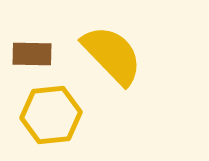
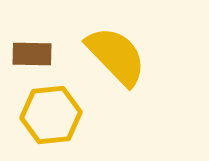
yellow semicircle: moved 4 px right, 1 px down
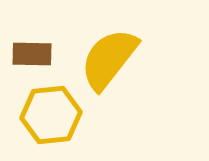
yellow semicircle: moved 7 px left, 3 px down; rotated 98 degrees counterclockwise
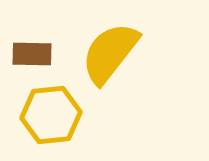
yellow semicircle: moved 1 px right, 6 px up
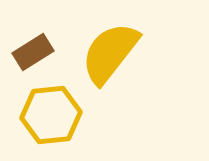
brown rectangle: moved 1 px right, 2 px up; rotated 33 degrees counterclockwise
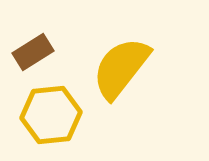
yellow semicircle: moved 11 px right, 15 px down
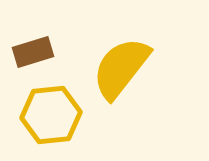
brown rectangle: rotated 15 degrees clockwise
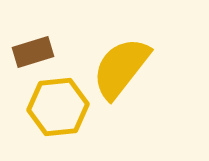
yellow hexagon: moved 7 px right, 8 px up
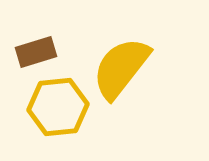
brown rectangle: moved 3 px right
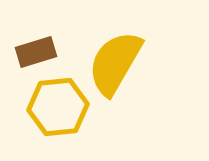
yellow semicircle: moved 6 px left, 5 px up; rotated 8 degrees counterclockwise
